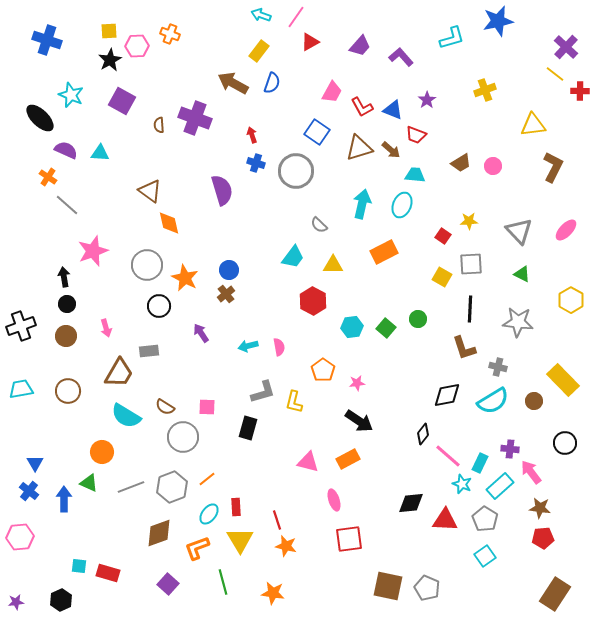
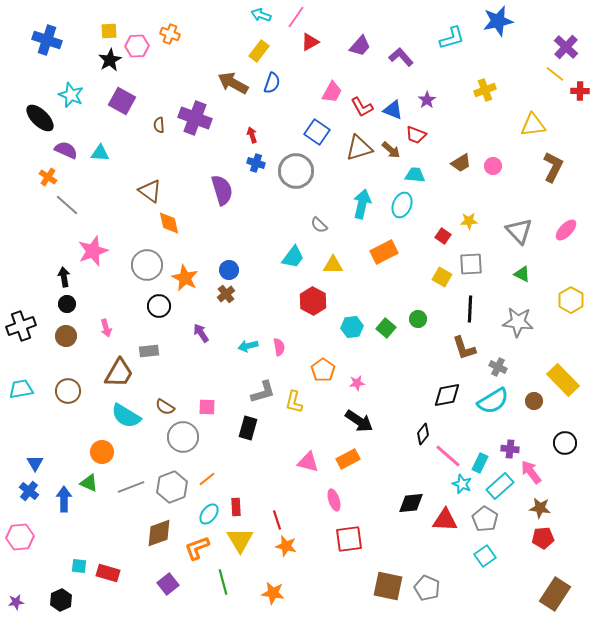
gray cross at (498, 367): rotated 12 degrees clockwise
purple square at (168, 584): rotated 10 degrees clockwise
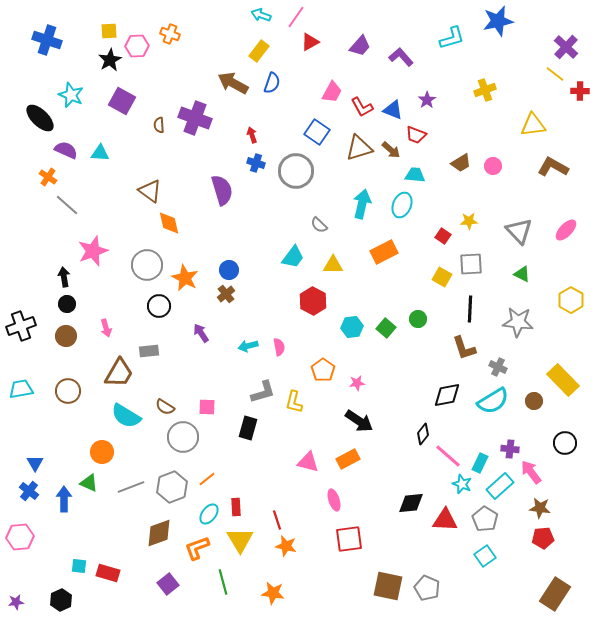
brown L-shape at (553, 167): rotated 88 degrees counterclockwise
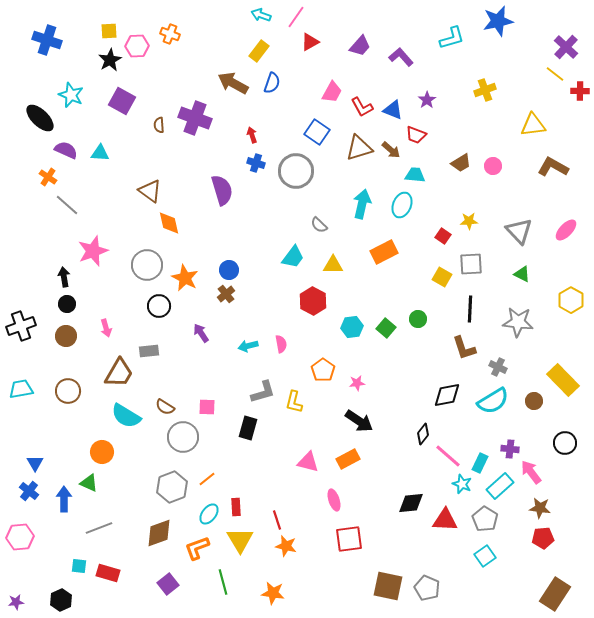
pink semicircle at (279, 347): moved 2 px right, 3 px up
gray line at (131, 487): moved 32 px left, 41 px down
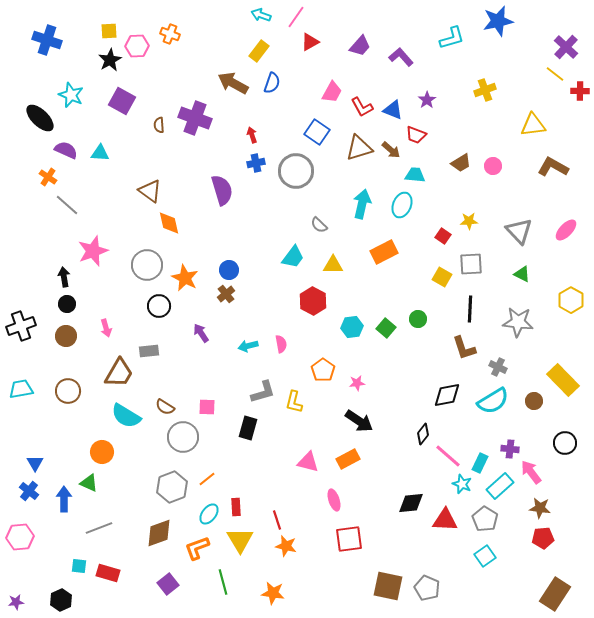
blue cross at (256, 163): rotated 30 degrees counterclockwise
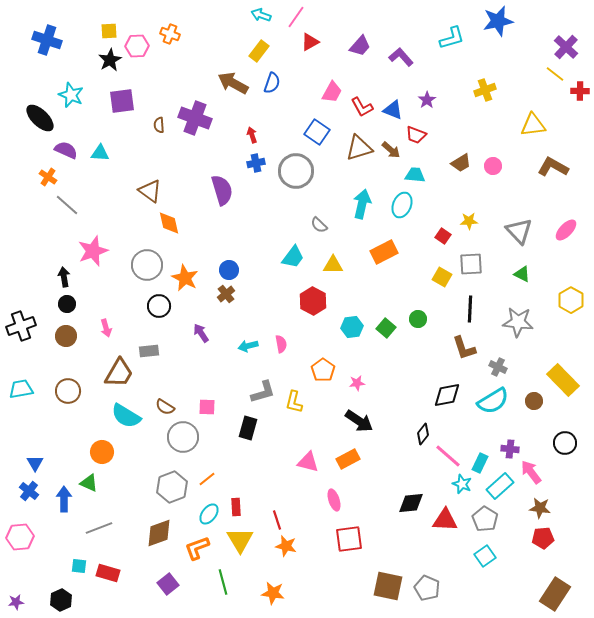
purple square at (122, 101): rotated 36 degrees counterclockwise
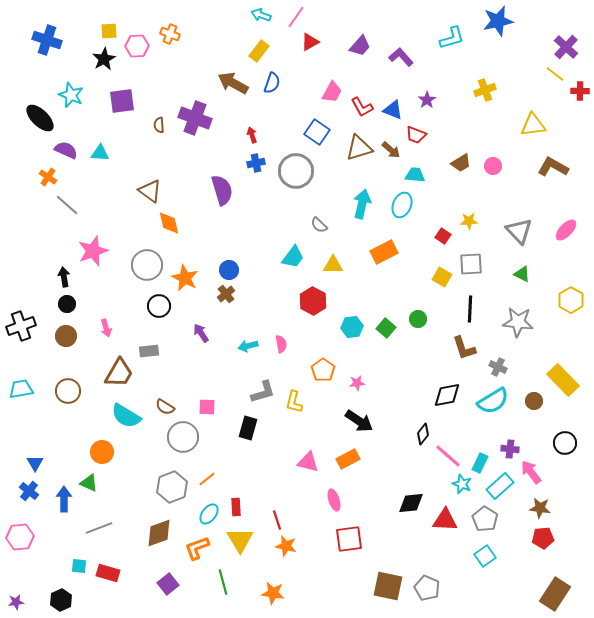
black star at (110, 60): moved 6 px left, 1 px up
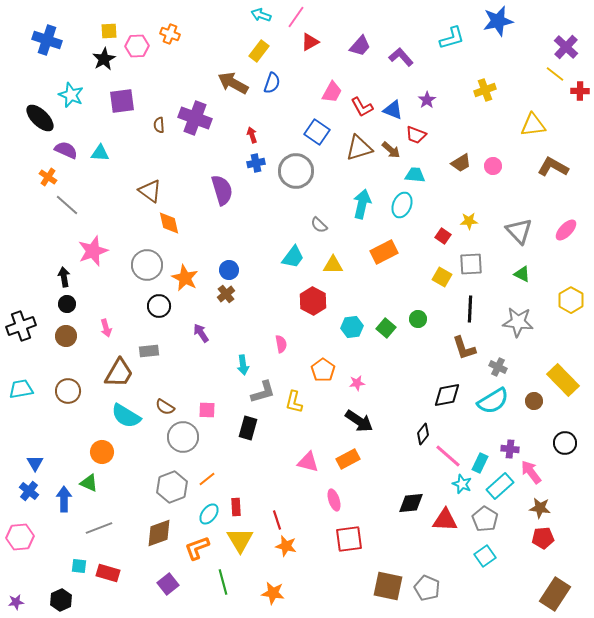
cyan arrow at (248, 346): moved 5 px left, 19 px down; rotated 84 degrees counterclockwise
pink square at (207, 407): moved 3 px down
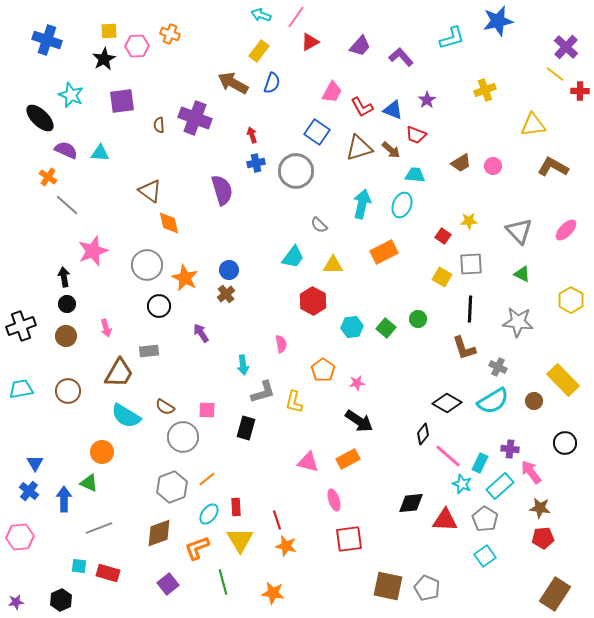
black diamond at (447, 395): moved 8 px down; rotated 40 degrees clockwise
black rectangle at (248, 428): moved 2 px left
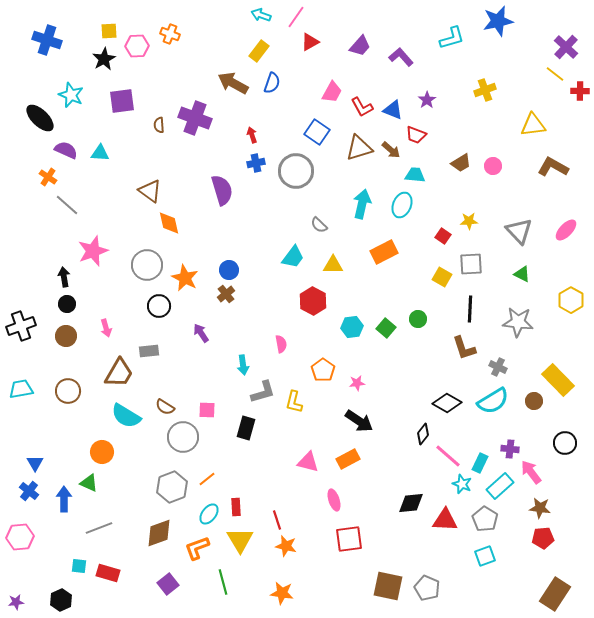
yellow rectangle at (563, 380): moved 5 px left
cyan square at (485, 556): rotated 15 degrees clockwise
orange star at (273, 593): moved 9 px right
